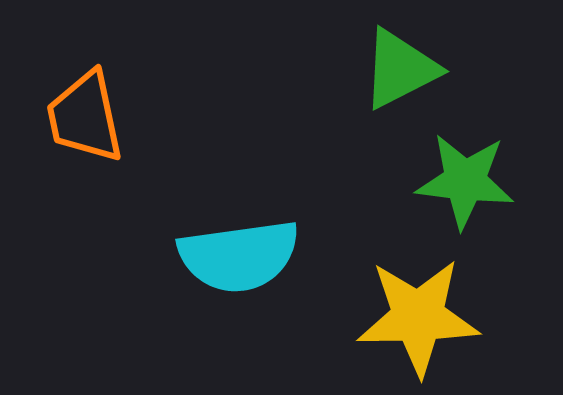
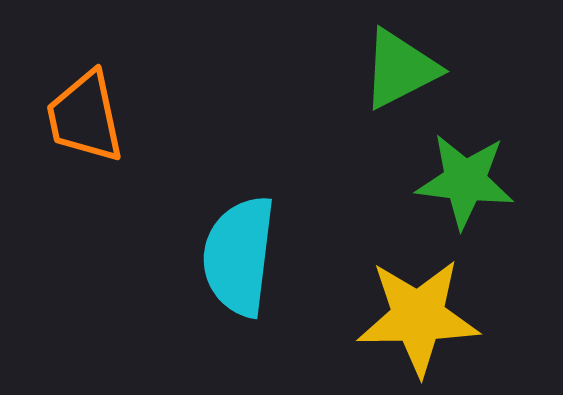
cyan semicircle: rotated 105 degrees clockwise
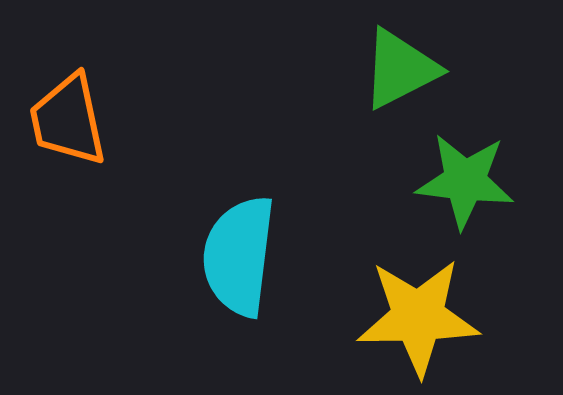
orange trapezoid: moved 17 px left, 3 px down
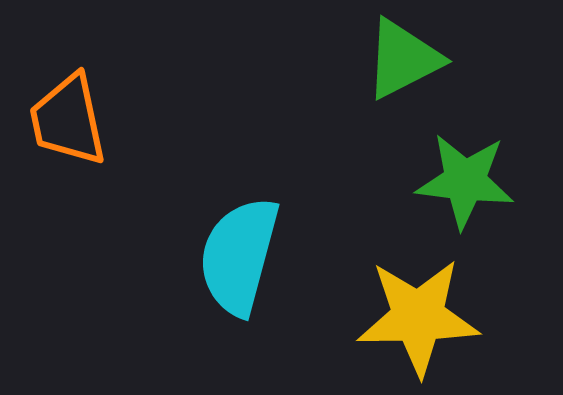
green triangle: moved 3 px right, 10 px up
cyan semicircle: rotated 8 degrees clockwise
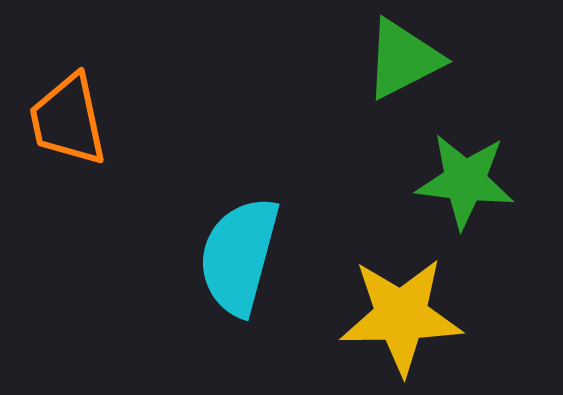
yellow star: moved 17 px left, 1 px up
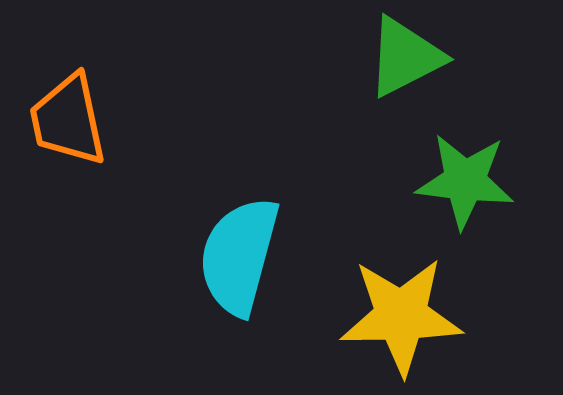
green triangle: moved 2 px right, 2 px up
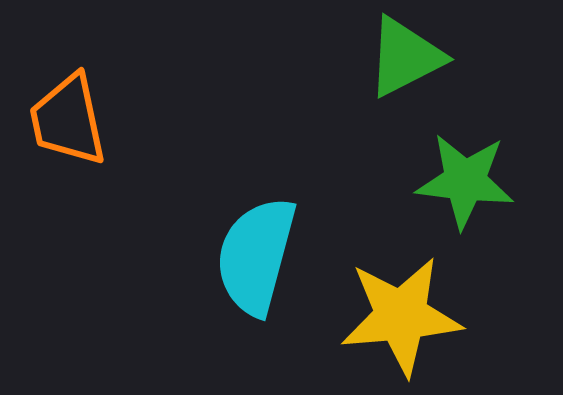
cyan semicircle: moved 17 px right
yellow star: rotated 4 degrees counterclockwise
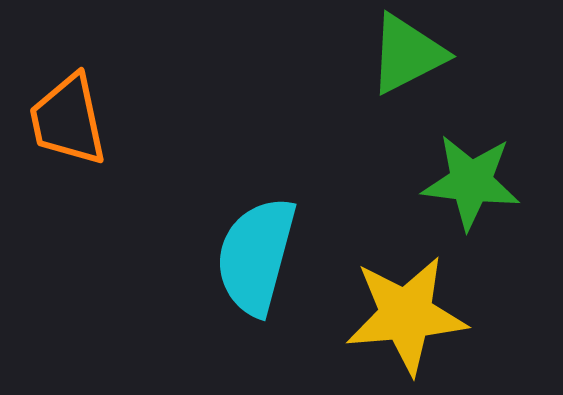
green triangle: moved 2 px right, 3 px up
green star: moved 6 px right, 1 px down
yellow star: moved 5 px right, 1 px up
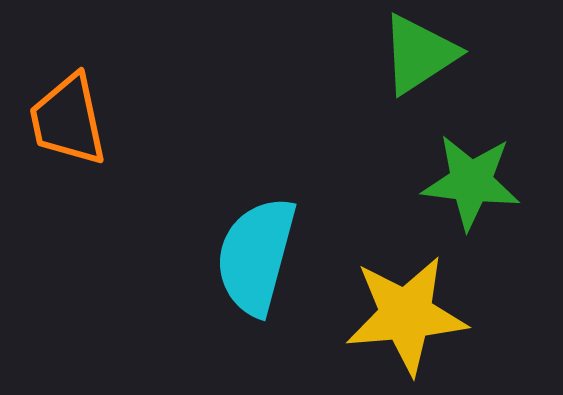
green triangle: moved 12 px right; rotated 6 degrees counterclockwise
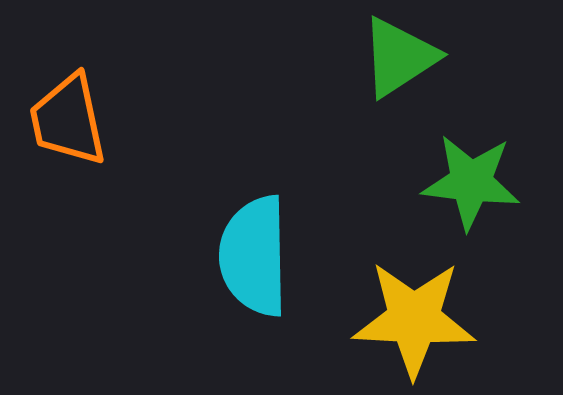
green triangle: moved 20 px left, 3 px down
cyan semicircle: moved 2 px left; rotated 16 degrees counterclockwise
yellow star: moved 8 px right, 4 px down; rotated 8 degrees clockwise
